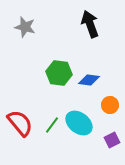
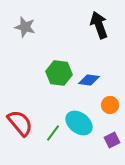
black arrow: moved 9 px right, 1 px down
green line: moved 1 px right, 8 px down
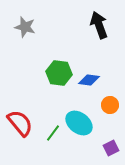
purple square: moved 1 px left, 8 px down
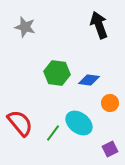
green hexagon: moved 2 px left
orange circle: moved 2 px up
purple square: moved 1 px left, 1 px down
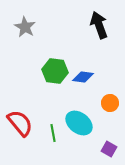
gray star: rotated 15 degrees clockwise
green hexagon: moved 2 px left, 2 px up
blue diamond: moved 6 px left, 3 px up
green line: rotated 48 degrees counterclockwise
purple square: moved 1 px left; rotated 35 degrees counterclockwise
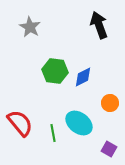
gray star: moved 5 px right
blue diamond: rotated 35 degrees counterclockwise
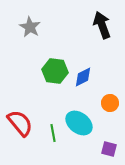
black arrow: moved 3 px right
purple square: rotated 14 degrees counterclockwise
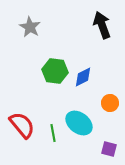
red semicircle: moved 2 px right, 2 px down
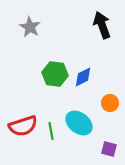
green hexagon: moved 3 px down
red semicircle: moved 1 px right, 1 px down; rotated 112 degrees clockwise
green line: moved 2 px left, 2 px up
